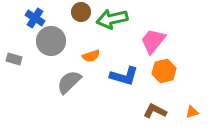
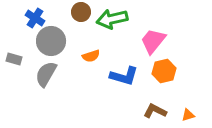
gray semicircle: moved 23 px left, 8 px up; rotated 16 degrees counterclockwise
orange triangle: moved 4 px left, 3 px down
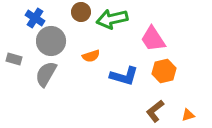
pink trapezoid: moved 2 px up; rotated 72 degrees counterclockwise
brown L-shape: rotated 65 degrees counterclockwise
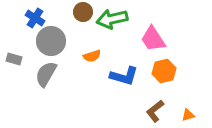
brown circle: moved 2 px right
orange semicircle: moved 1 px right
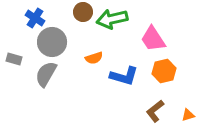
gray circle: moved 1 px right, 1 px down
orange semicircle: moved 2 px right, 2 px down
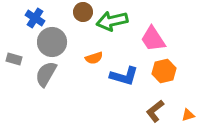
green arrow: moved 2 px down
